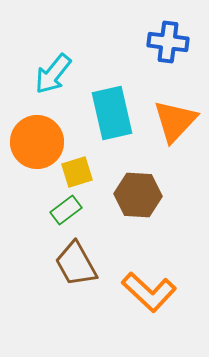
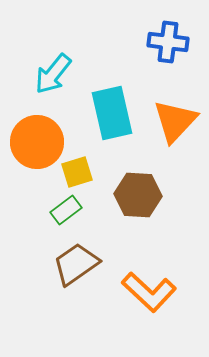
brown trapezoid: rotated 84 degrees clockwise
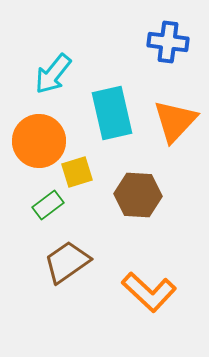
orange circle: moved 2 px right, 1 px up
green rectangle: moved 18 px left, 5 px up
brown trapezoid: moved 9 px left, 2 px up
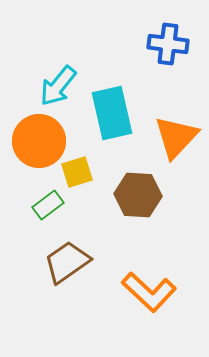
blue cross: moved 2 px down
cyan arrow: moved 5 px right, 12 px down
orange triangle: moved 1 px right, 16 px down
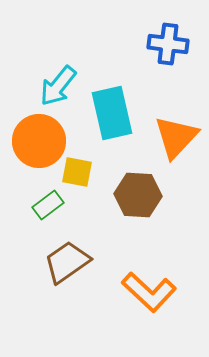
yellow square: rotated 28 degrees clockwise
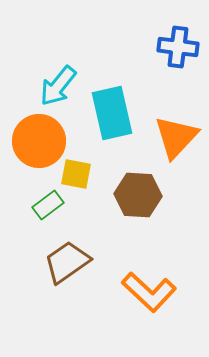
blue cross: moved 10 px right, 3 px down
yellow square: moved 1 px left, 2 px down
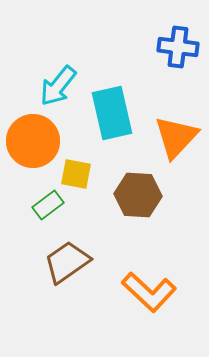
orange circle: moved 6 px left
